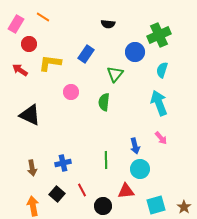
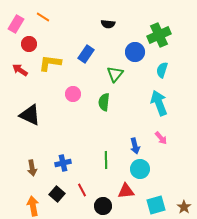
pink circle: moved 2 px right, 2 px down
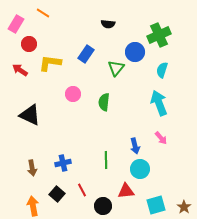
orange line: moved 4 px up
green triangle: moved 1 px right, 6 px up
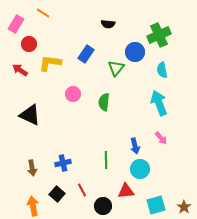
cyan semicircle: rotated 28 degrees counterclockwise
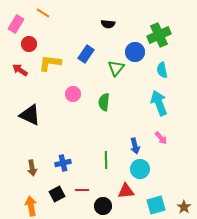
red line: rotated 64 degrees counterclockwise
black square: rotated 21 degrees clockwise
orange arrow: moved 2 px left
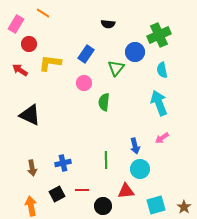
pink circle: moved 11 px right, 11 px up
pink arrow: moved 1 px right; rotated 96 degrees clockwise
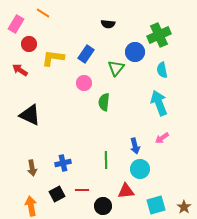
yellow L-shape: moved 3 px right, 5 px up
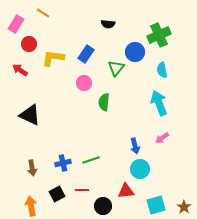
green line: moved 15 px left; rotated 72 degrees clockwise
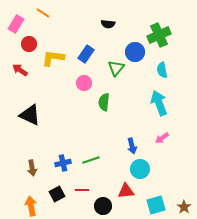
blue arrow: moved 3 px left
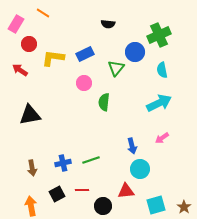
blue rectangle: moved 1 px left; rotated 30 degrees clockwise
cyan arrow: rotated 85 degrees clockwise
black triangle: rotated 35 degrees counterclockwise
